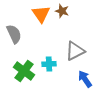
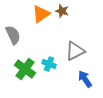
orange triangle: rotated 30 degrees clockwise
gray semicircle: moved 1 px left, 1 px down
cyan cross: rotated 24 degrees clockwise
green cross: moved 1 px right, 2 px up
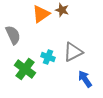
brown star: moved 1 px up
gray triangle: moved 2 px left, 1 px down
cyan cross: moved 1 px left, 7 px up
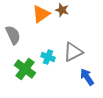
blue arrow: moved 2 px right, 2 px up
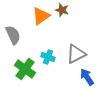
orange triangle: moved 2 px down
gray triangle: moved 3 px right, 2 px down
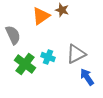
green cross: moved 5 px up
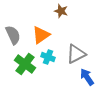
brown star: moved 1 px left, 1 px down
orange triangle: moved 19 px down
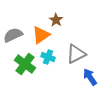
brown star: moved 5 px left, 9 px down; rotated 16 degrees clockwise
gray semicircle: rotated 90 degrees counterclockwise
blue arrow: moved 3 px right
